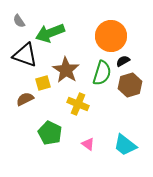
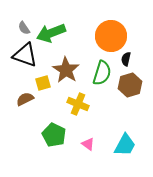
gray semicircle: moved 5 px right, 7 px down
green arrow: moved 1 px right
black semicircle: moved 3 px right, 2 px up; rotated 48 degrees counterclockwise
green pentagon: moved 4 px right, 2 px down
cyan trapezoid: rotated 100 degrees counterclockwise
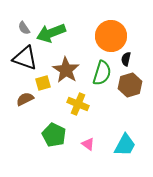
black triangle: moved 3 px down
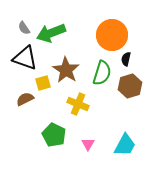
orange circle: moved 1 px right, 1 px up
brown hexagon: moved 1 px down
pink triangle: rotated 24 degrees clockwise
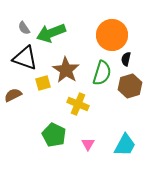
brown semicircle: moved 12 px left, 4 px up
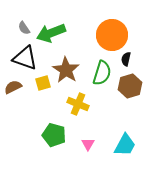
brown semicircle: moved 8 px up
green pentagon: rotated 10 degrees counterclockwise
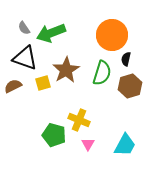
brown star: rotated 8 degrees clockwise
brown semicircle: moved 1 px up
yellow cross: moved 1 px right, 16 px down
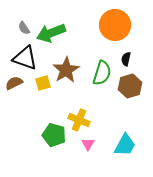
orange circle: moved 3 px right, 10 px up
brown semicircle: moved 1 px right, 3 px up
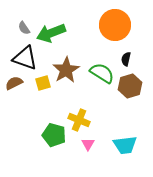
green semicircle: rotated 75 degrees counterclockwise
cyan trapezoid: rotated 55 degrees clockwise
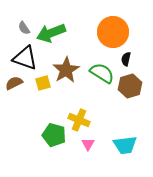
orange circle: moved 2 px left, 7 px down
